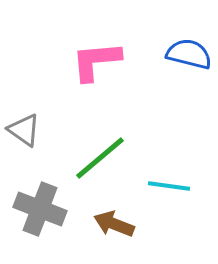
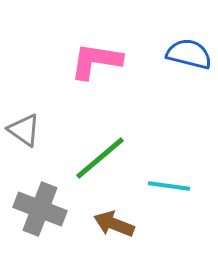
pink L-shape: rotated 14 degrees clockwise
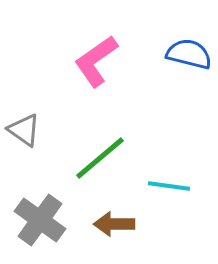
pink L-shape: rotated 44 degrees counterclockwise
gray cross: moved 11 px down; rotated 15 degrees clockwise
brown arrow: rotated 21 degrees counterclockwise
